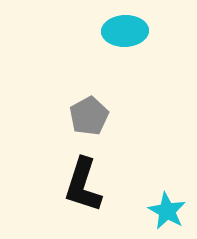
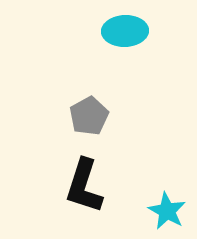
black L-shape: moved 1 px right, 1 px down
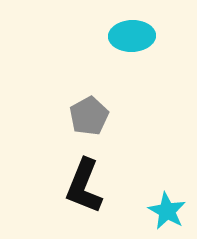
cyan ellipse: moved 7 px right, 5 px down
black L-shape: rotated 4 degrees clockwise
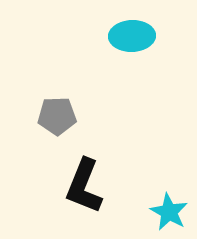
gray pentagon: moved 32 px left; rotated 27 degrees clockwise
cyan star: moved 2 px right, 1 px down
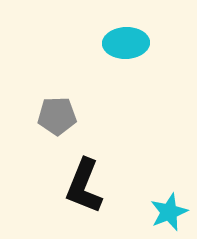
cyan ellipse: moved 6 px left, 7 px down
cyan star: rotated 21 degrees clockwise
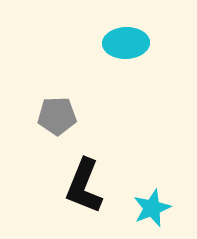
cyan star: moved 17 px left, 4 px up
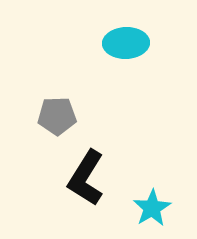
black L-shape: moved 2 px right, 8 px up; rotated 10 degrees clockwise
cyan star: rotated 9 degrees counterclockwise
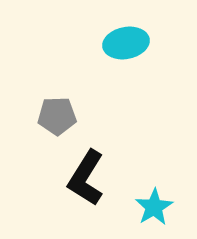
cyan ellipse: rotated 9 degrees counterclockwise
cyan star: moved 2 px right, 1 px up
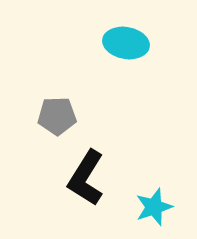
cyan ellipse: rotated 21 degrees clockwise
cyan star: rotated 12 degrees clockwise
